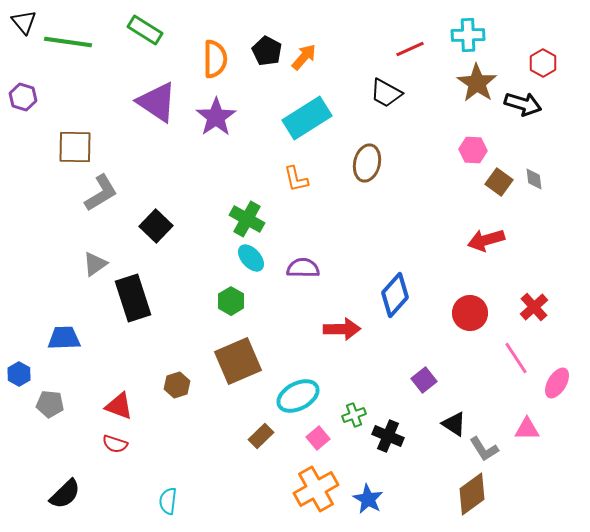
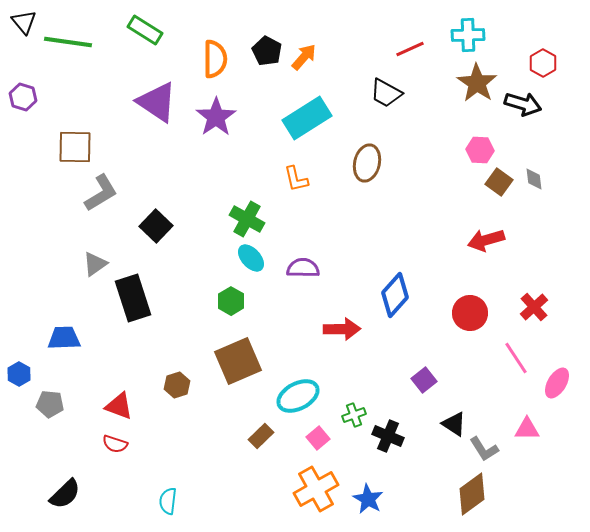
pink hexagon at (473, 150): moved 7 px right
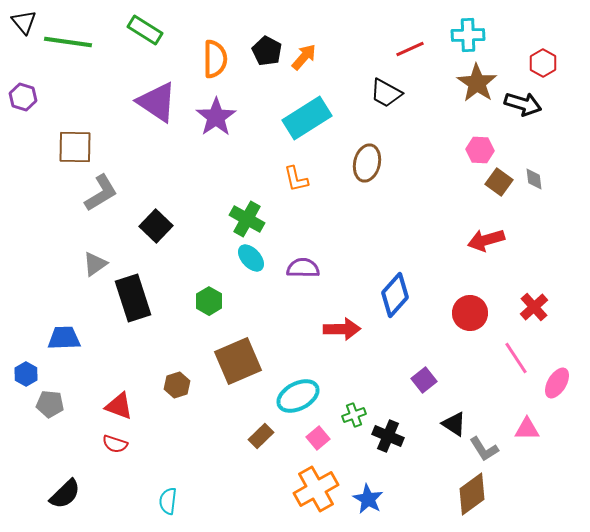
green hexagon at (231, 301): moved 22 px left
blue hexagon at (19, 374): moved 7 px right
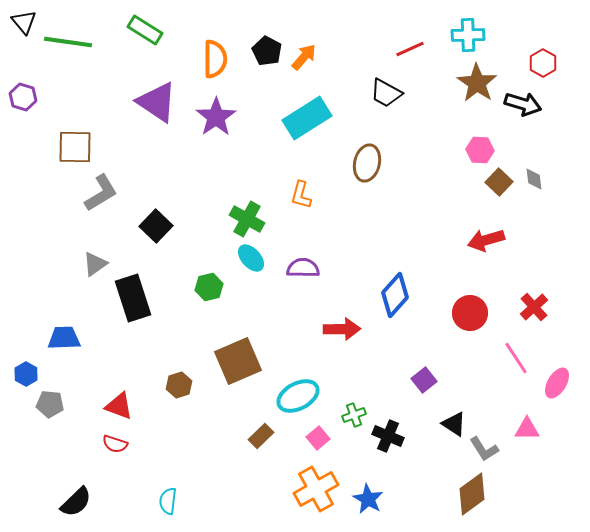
orange L-shape at (296, 179): moved 5 px right, 16 px down; rotated 28 degrees clockwise
brown square at (499, 182): rotated 8 degrees clockwise
green hexagon at (209, 301): moved 14 px up; rotated 16 degrees clockwise
brown hexagon at (177, 385): moved 2 px right
black semicircle at (65, 494): moved 11 px right, 8 px down
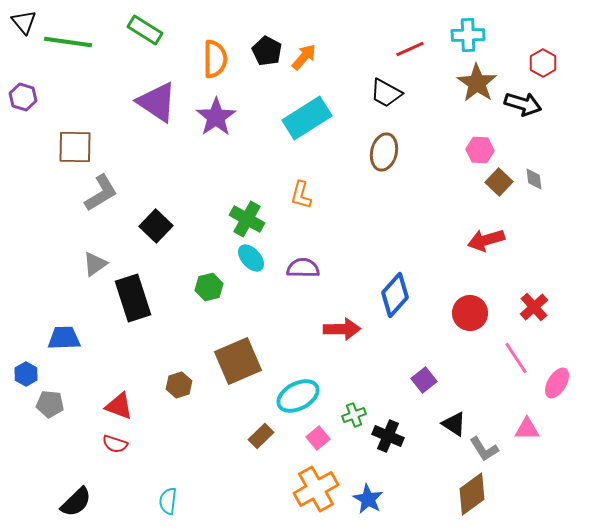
brown ellipse at (367, 163): moved 17 px right, 11 px up
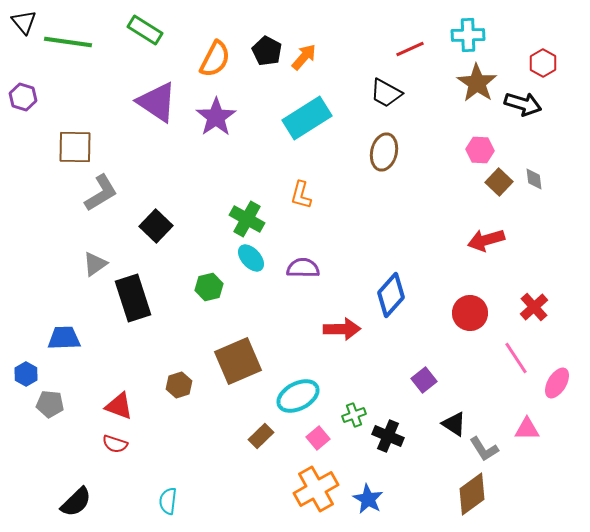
orange semicircle at (215, 59): rotated 27 degrees clockwise
blue diamond at (395, 295): moved 4 px left
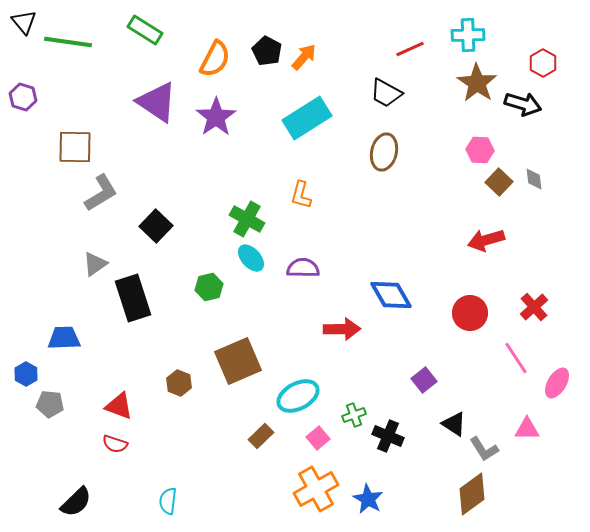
blue diamond at (391, 295): rotated 72 degrees counterclockwise
brown hexagon at (179, 385): moved 2 px up; rotated 20 degrees counterclockwise
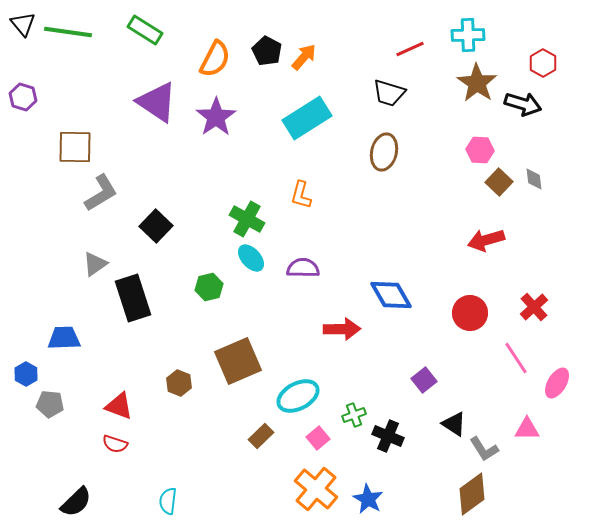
black triangle at (24, 22): moved 1 px left, 2 px down
green line at (68, 42): moved 10 px up
black trapezoid at (386, 93): moved 3 px right; rotated 12 degrees counterclockwise
orange cross at (316, 489): rotated 21 degrees counterclockwise
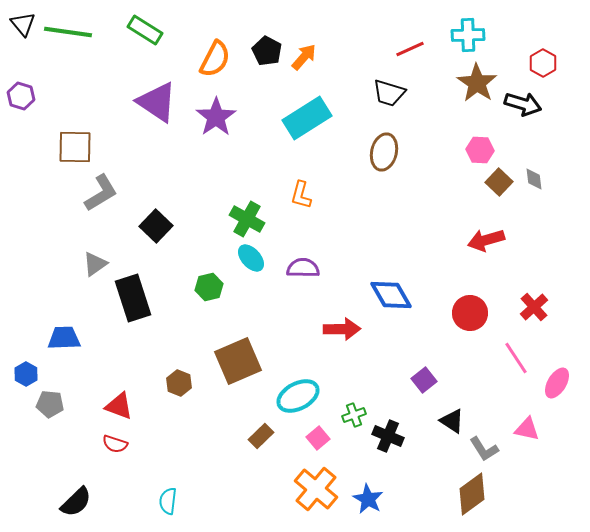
purple hexagon at (23, 97): moved 2 px left, 1 px up
black triangle at (454, 424): moved 2 px left, 3 px up
pink triangle at (527, 429): rotated 12 degrees clockwise
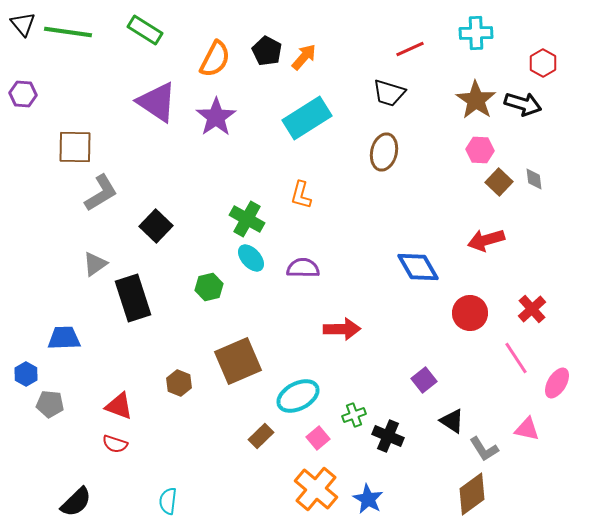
cyan cross at (468, 35): moved 8 px right, 2 px up
brown star at (477, 83): moved 1 px left, 17 px down
purple hexagon at (21, 96): moved 2 px right, 2 px up; rotated 12 degrees counterclockwise
blue diamond at (391, 295): moved 27 px right, 28 px up
red cross at (534, 307): moved 2 px left, 2 px down
